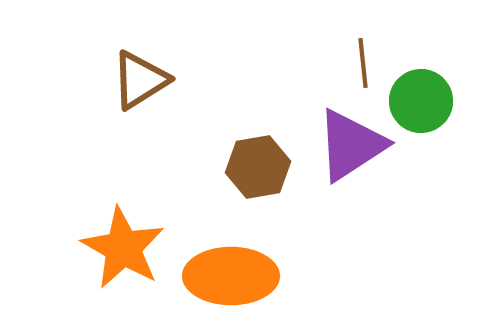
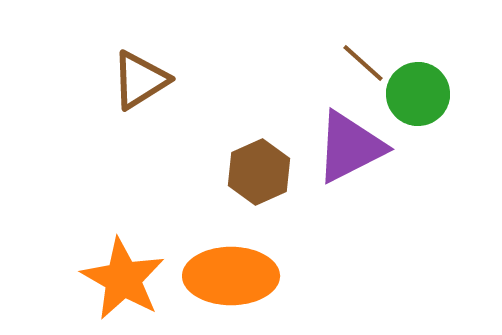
brown line: rotated 42 degrees counterclockwise
green circle: moved 3 px left, 7 px up
purple triangle: moved 1 px left, 2 px down; rotated 6 degrees clockwise
brown hexagon: moved 1 px right, 5 px down; rotated 14 degrees counterclockwise
orange star: moved 31 px down
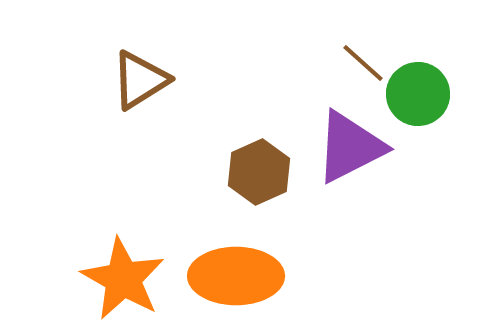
orange ellipse: moved 5 px right
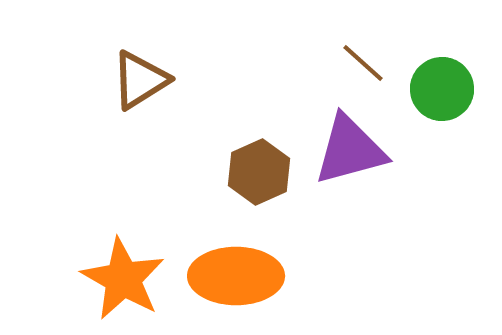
green circle: moved 24 px right, 5 px up
purple triangle: moved 3 px down; rotated 12 degrees clockwise
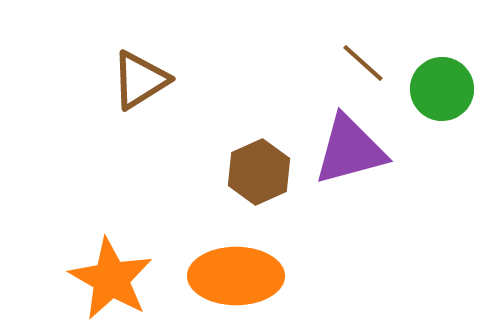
orange star: moved 12 px left
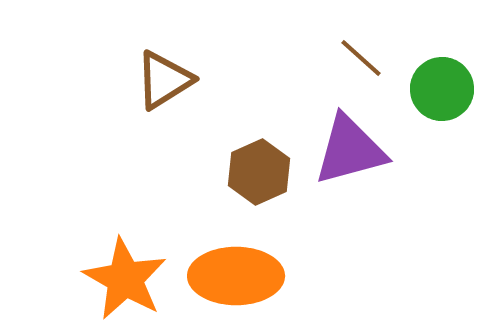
brown line: moved 2 px left, 5 px up
brown triangle: moved 24 px right
orange star: moved 14 px right
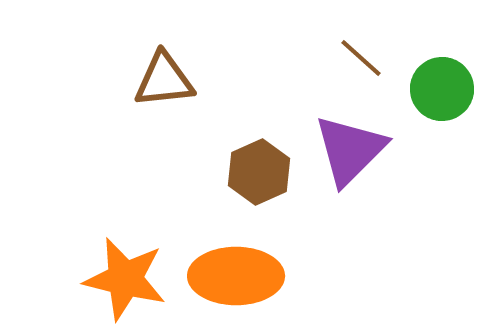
brown triangle: rotated 26 degrees clockwise
purple triangle: rotated 30 degrees counterclockwise
orange star: rotated 16 degrees counterclockwise
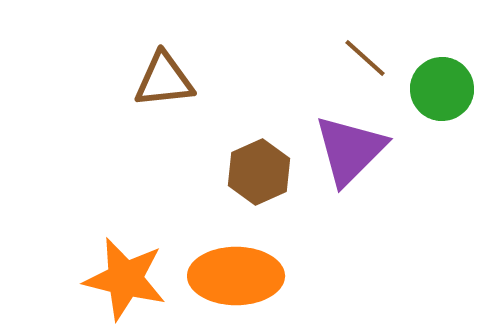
brown line: moved 4 px right
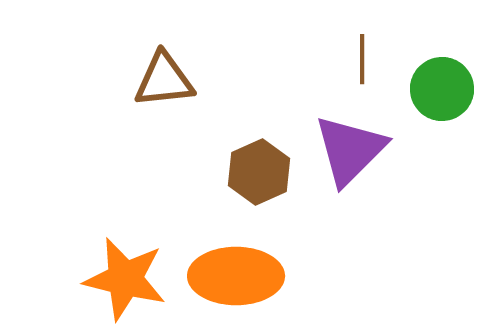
brown line: moved 3 px left, 1 px down; rotated 48 degrees clockwise
